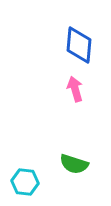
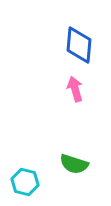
cyan hexagon: rotated 8 degrees clockwise
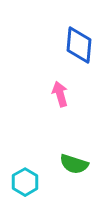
pink arrow: moved 15 px left, 5 px down
cyan hexagon: rotated 16 degrees clockwise
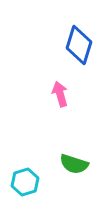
blue diamond: rotated 12 degrees clockwise
cyan hexagon: rotated 12 degrees clockwise
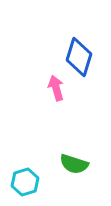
blue diamond: moved 12 px down
pink arrow: moved 4 px left, 6 px up
